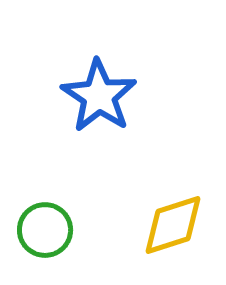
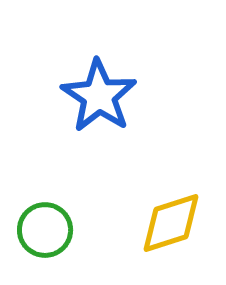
yellow diamond: moved 2 px left, 2 px up
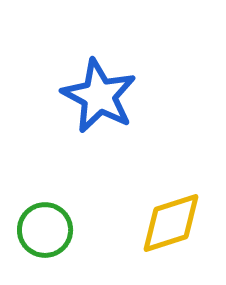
blue star: rotated 6 degrees counterclockwise
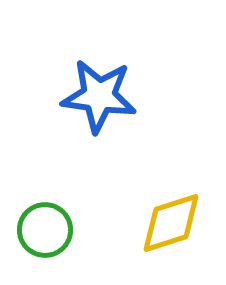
blue star: rotated 20 degrees counterclockwise
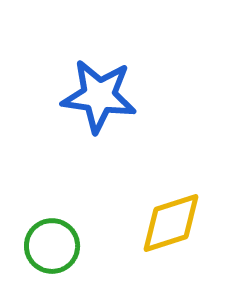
green circle: moved 7 px right, 16 px down
